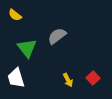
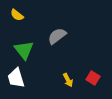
yellow semicircle: moved 2 px right
green triangle: moved 3 px left, 2 px down
red square: rotated 16 degrees counterclockwise
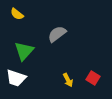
yellow semicircle: moved 1 px up
gray semicircle: moved 2 px up
green triangle: moved 1 px down; rotated 20 degrees clockwise
white trapezoid: rotated 55 degrees counterclockwise
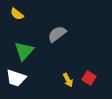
red square: moved 4 px left
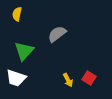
yellow semicircle: rotated 64 degrees clockwise
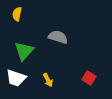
gray semicircle: moved 1 px right, 3 px down; rotated 54 degrees clockwise
yellow arrow: moved 20 px left
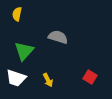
red square: moved 1 px right, 1 px up
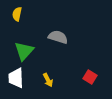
white trapezoid: rotated 70 degrees clockwise
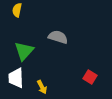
yellow semicircle: moved 4 px up
yellow arrow: moved 6 px left, 7 px down
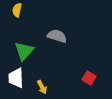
gray semicircle: moved 1 px left, 1 px up
red square: moved 1 px left, 1 px down
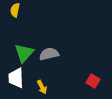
yellow semicircle: moved 2 px left
gray semicircle: moved 8 px left, 18 px down; rotated 30 degrees counterclockwise
green triangle: moved 2 px down
red square: moved 4 px right, 3 px down
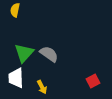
gray semicircle: rotated 48 degrees clockwise
red square: rotated 32 degrees clockwise
